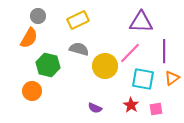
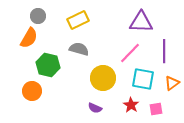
yellow circle: moved 2 px left, 12 px down
orange triangle: moved 5 px down
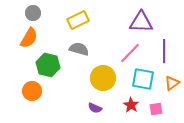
gray circle: moved 5 px left, 3 px up
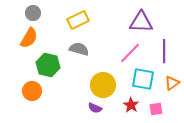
yellow circle: moved 7 px down
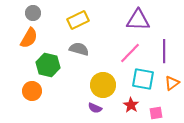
purple triangle: moved 3 px left, 2 px up
pink square: moved 4 px down
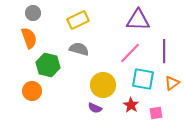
orange semicircle: rotated 50 degrees counterclockwise
